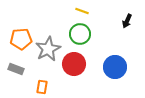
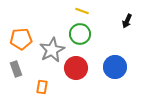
gray star: moved 4 px right, 1 px down
red circle: moved 2 px right, 4 px down
gray rectangle: rotated 49 degrees clockwise
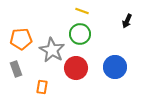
gray star: rotated 15 degrees counterclockwise
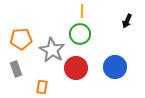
yellow line: rotated 72 degrees clockwise
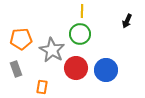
blue circle: moved 9 px left, 3 px down
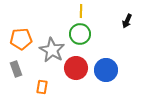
yellow line: moved 1 px left
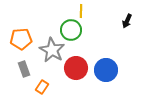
green circle: moved 9 px left, 4 px up
gray rectangle: moved 8 px right
orange rectangle: rotated 24 degrees clockwise
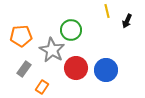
yellow line: moved 26 px right; rotated 16 degrees counterclockwise
orange pentagon: moved 3 px up
gray rectangle: rotated 56 degrees clockwise
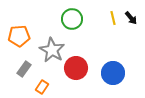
yellow line: moved 6 px right, 7 px down
black arrow: moved 4 px right, 3 px up; rotated 64 degrees counterclockwise
green circle: moved 1 px right, 11 px up
orange pentagon: moved 2 px left
blue circle: moved 7 px right, 3 px down
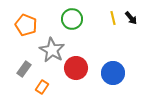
orange pentagon: moved 7 px right, 11 px up; rotated 25 degrees clockwise
